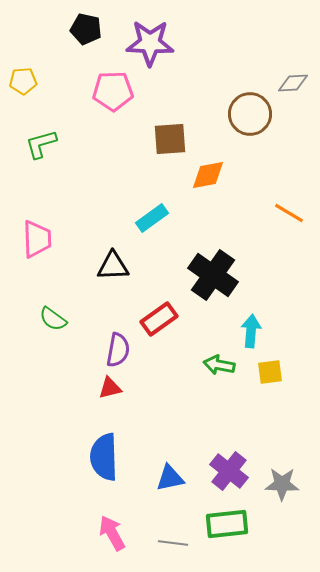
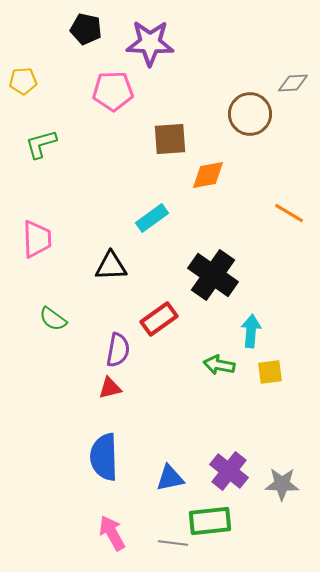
black triangle: moved 2 px left
green rectangle: moved 17 px left, 3 px up
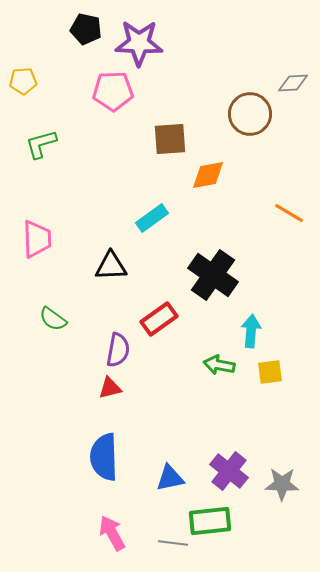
purple star: moved 11 px left
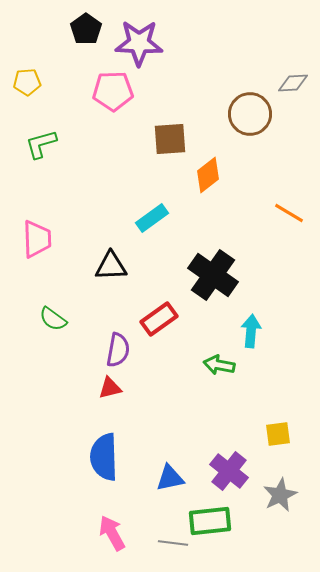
black pentagon: rotated 24 degrees clockwise
yellow pentagon: moved 4 px right, 1 px down
orange diamond: rotated 27 degrees counterclockwise
yellow square: moved 8 px right, 62 px down
gray star: moved 2 px left, 11 px down; rotated 28 degrees counterclockwise
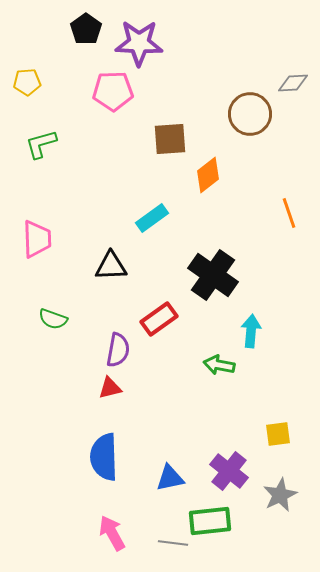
orange line: rotated 40 degrees clockwise
green semicircle: rotated 16 degrees counterclockwise
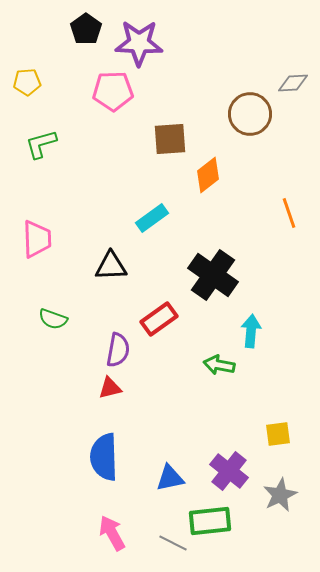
gray line: rotated 20 degrees clockwise
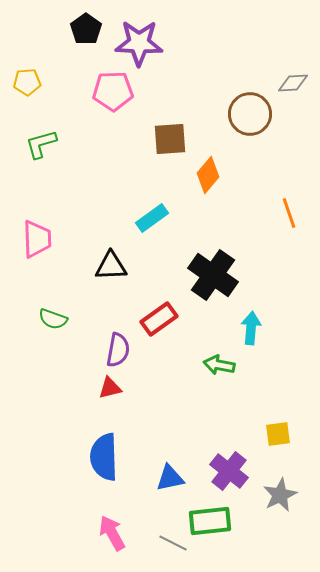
orange diamond: rotated 12 degrees counterclockwise
cyan arrow: moved 3 px up
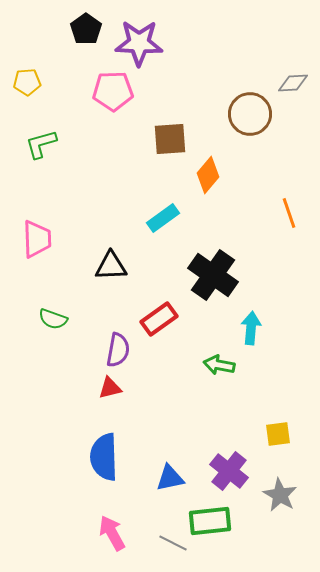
cyan rectangle: moved 11 px right
gray star: rotated 16 degrees counterclockwise
